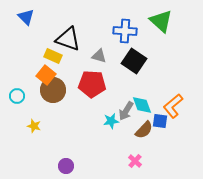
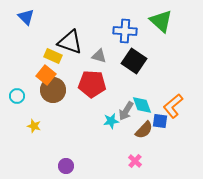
black triangle: moved 2 px right, 3 px down
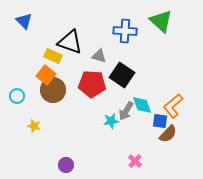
blue triangle: moved 2 px left, 4 px down
black square: moved 12 px left, 14 px down
brown semicircle: moved 24 px right, 4 px down
purple circle: moved 1 px up
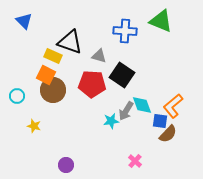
green triangle: rotated 20 degrees counterclockwise
orange square: rotated 12 degrees counterclockwise
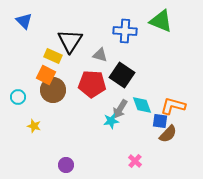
black triangle: moved 1 px up; rotated 44 degrees clockwise
gray triangle: moved 1 px right, 1 px up
cyan circle: moved 1 px right, 1 px down
orange L-shape: rotated 55 degrees clockwise
gray arrow: moved 6 px left, 2 px up
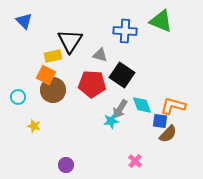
yellow rectangle: rotated 36 degrees counterclockwise
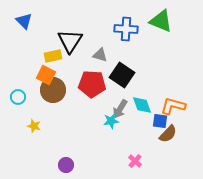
blue cross: moved 1 px right, 2 px up
